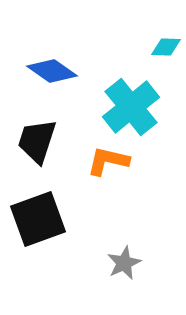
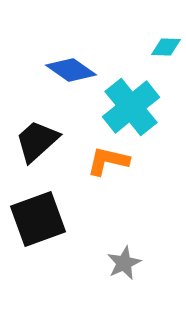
blue diamond: moved 19 px right, 1 px up
black trapezoid: rotated 30 degrees clockwise
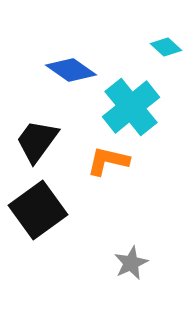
cyan diamond: rotated 40 degrees clockwise
black trapezoid: rotated 12 degrees counterclockwise
black square: moved 9 px up; rotated 16 degrees counterclockwise
gray star: moved 7 px right
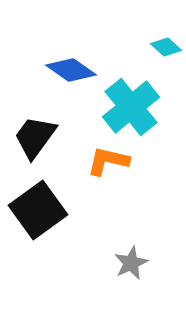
black trapezoid: moved 2 px left, 4 px up
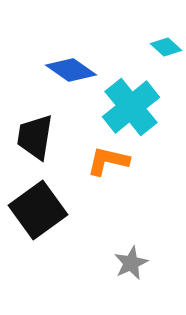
black trapezoid: rotated 27 degrees counterclockwise
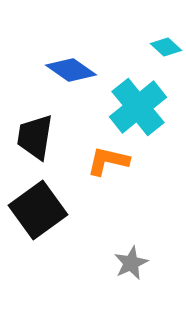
cyan cross: moved 7 px right
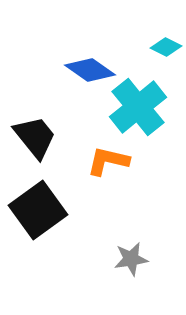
cyan diamond: rotated 16 degrees counterclockwise
blue diamond: moved 19 px right
black trapezoid: rotated 132 degrees clockwise
gray star: moved 4 px up; rotated 16 degrees clockwise
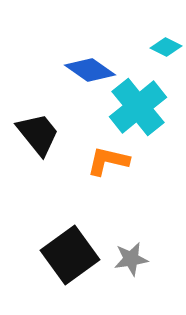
black trapezoid: moved 3 px right, 3 px up
black square: moved 32 px right, 45 px down
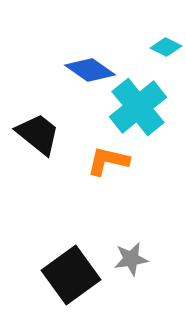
black trapezoid: rotated 12 degrees counterclockwise
black square: moved 1 px right, 20 px down
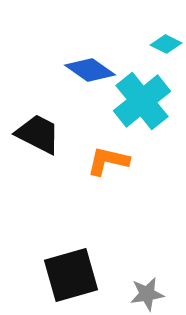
cyan diamond: moved 3 px up
cyan cross: moved 4 px right, 6 px up
black trapezoid: rotated 12 degrees counterclockwise
gray star: moved 16 px right, 35 px down
black square: rotated 20 degrees clockwise
